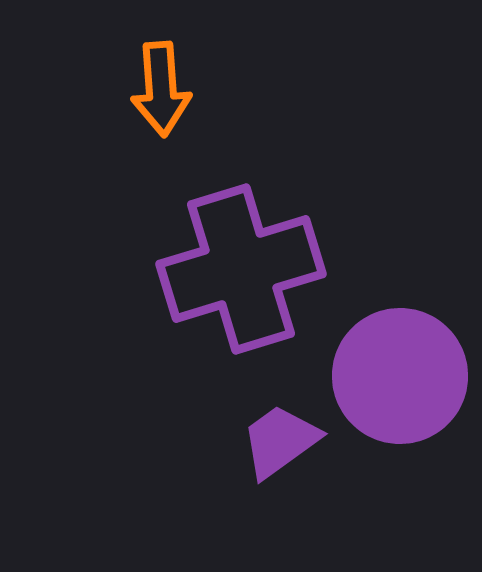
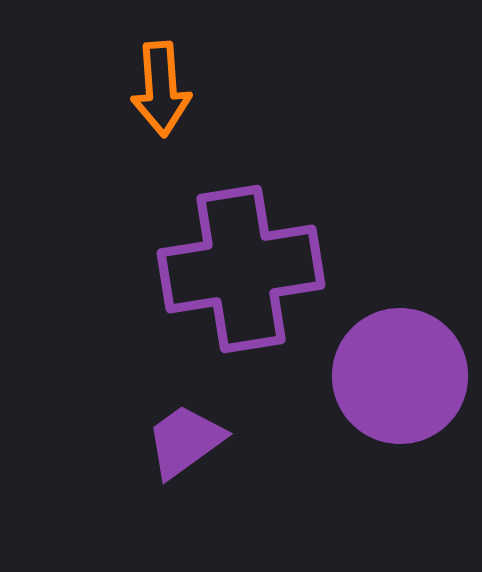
purple cross: rotated 8 degrees clockwise
purple trapezoid: moved 95 px left
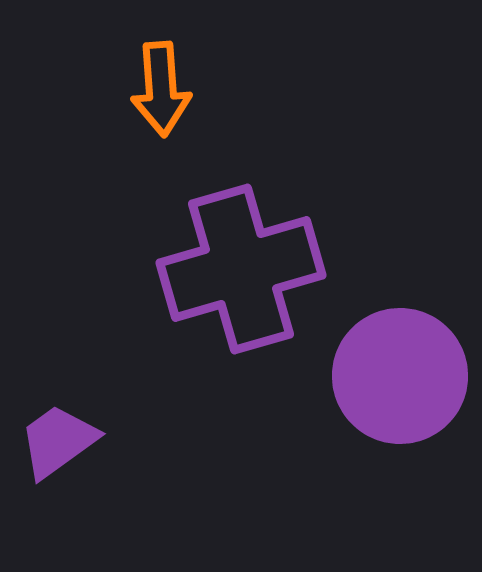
purple cross: rotated 7 degrees counterclockwise
purple trapezoid: moved 127 px left
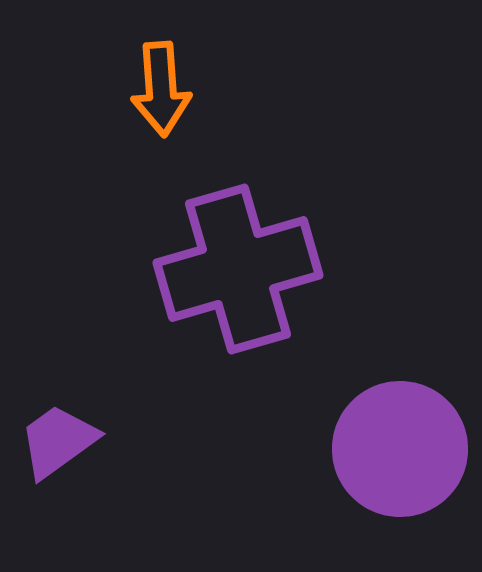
purple cross: moved 3 px left
purple circle: moved 73 px down
